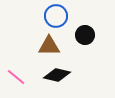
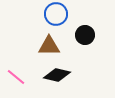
blue circle: moved 2 px up
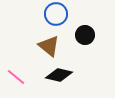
brown triangle: rotated 40 degrees clockwise
black diamond: moved 2 px right
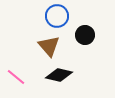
blue circle: moved 1 px right, 2 px down
brown triangle: rotated 10 degrees clockwise
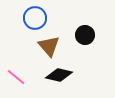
blue circle: moved 22 px left, 2 px down
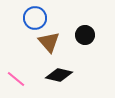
brown triangle: moved 4 px up
pink line: moved 2 px down
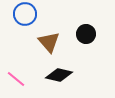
blue circle: moved 10 px left, 4 px up
black circle: moved 1 px right, 1 px up
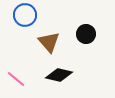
blue circle: moved 1 px down
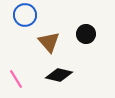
pink line: rotated 18 degrees clockwise
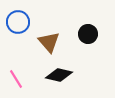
blue circle: moved 7 px left, 7 px down
black circle: moved 2 px right
